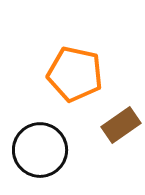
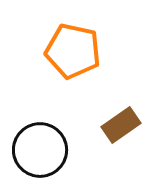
orange pentagon: moved 2 px left, 23 px up
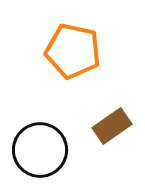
brown rectangle: moved 9 px left, 1 px down
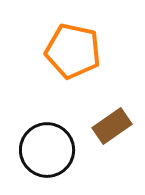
black circle: moved 7 px right
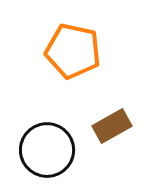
brown rectangle: rotated 6 degrees clockwise
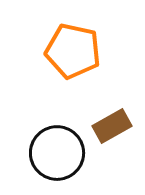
black circle: moved 10 px right, 3 px down
